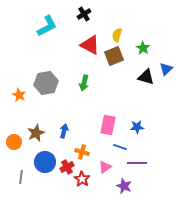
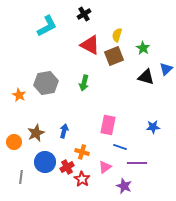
blue star: moved 16 px right
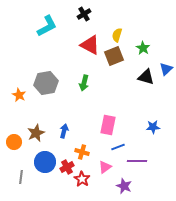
blue line: moved 2 px left; rotated 40 degrees counterclockwise
purple line: moved 2 px up
